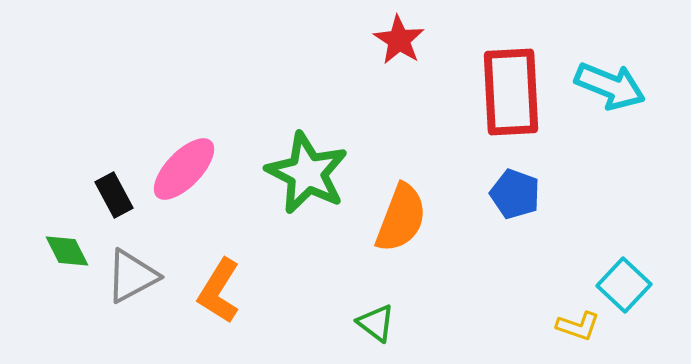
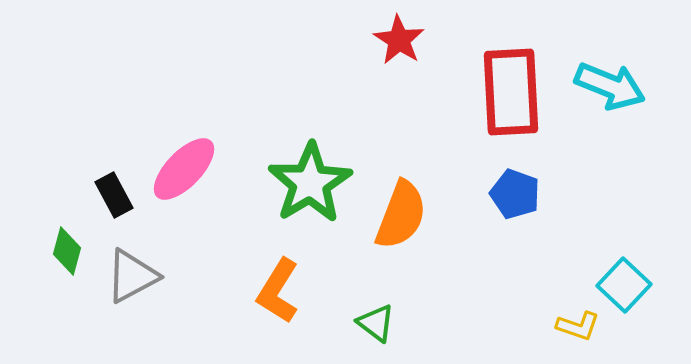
green star: moved 3 px right, 10 px down; rotated 14 degrees clockwise
orange semicircle: moved 3 px up
green diamond: rotated 42 degrees clockwise
orange L-shape: moved 59 px right
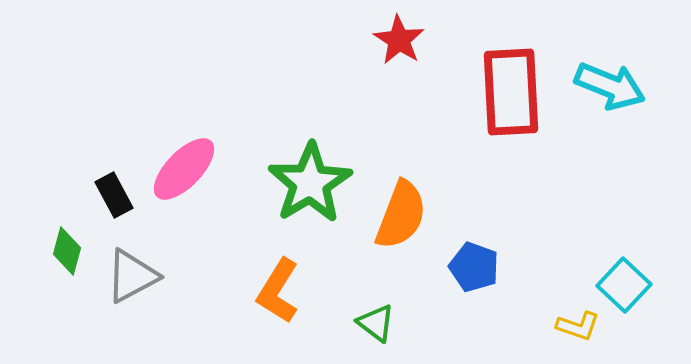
blue pentagon: moved 41 px left, 73 px down
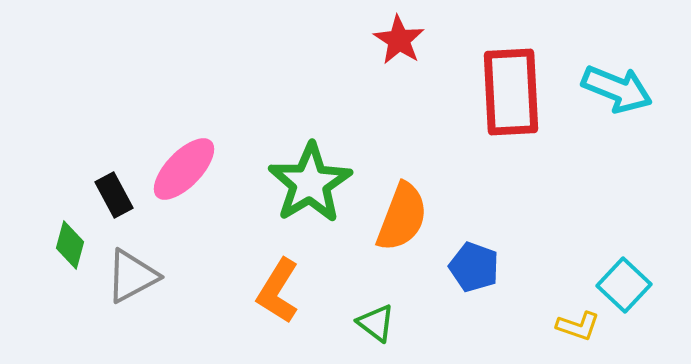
cyan arrow: moved 7 px right, 3 px down
orange semicircle: moved 1 px right, 2 px down
green diamond: moved 3 px right, 6 px up
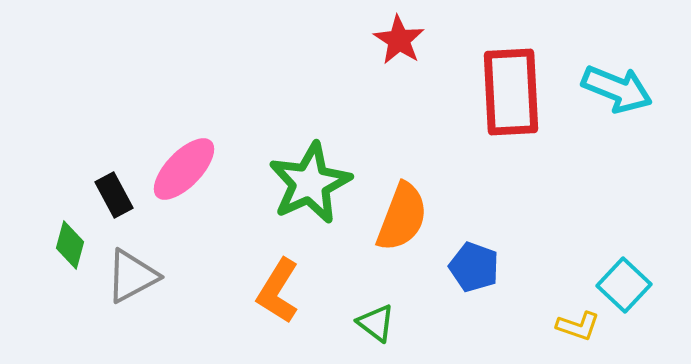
green star: rotated 6 degrees clockwise
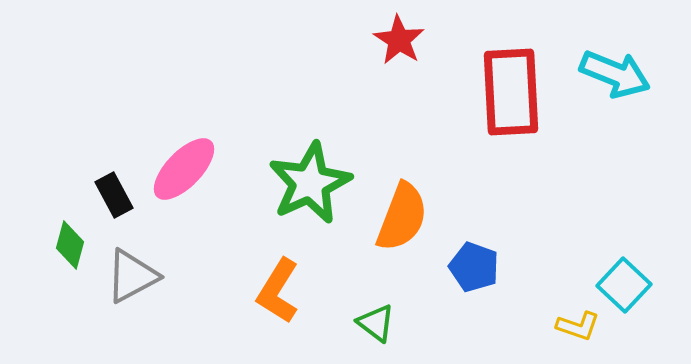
cyan arrow: moved 2 px left, 15 px up
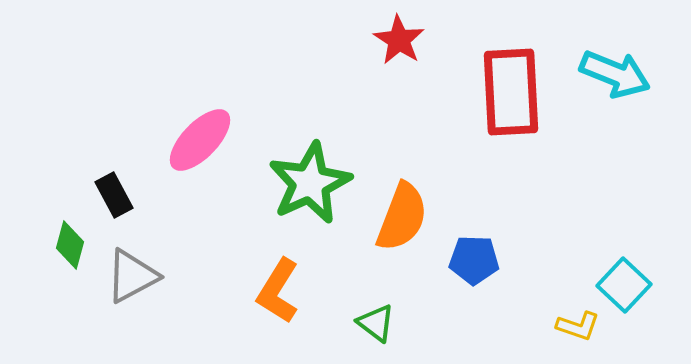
pink ellipse: moved 16 px right, 29 px up
blue pentagon: moved 7 px up; rotated 18 degrees counterclockwise
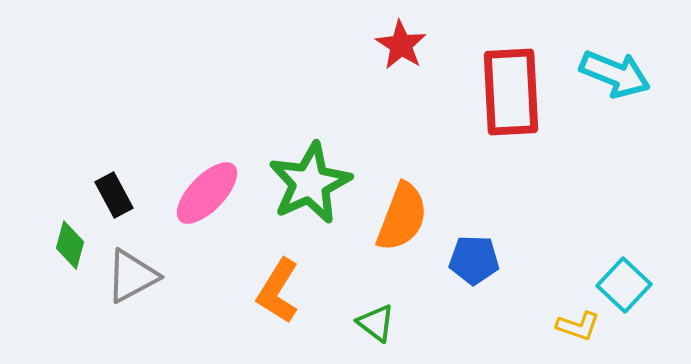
red star: moved 2 px right, 5 px down
pink ellipse: moved 7 px right, 53 px down
